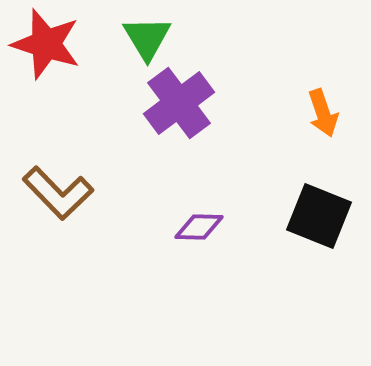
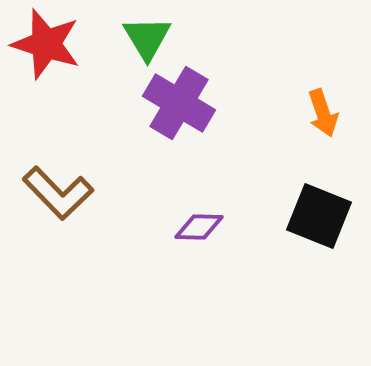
purple cross: rotated 22 degrees counterclockwise
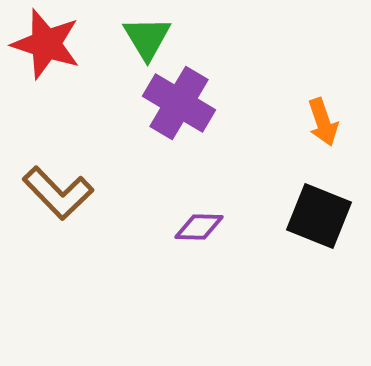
orange arrow: moved 9 px down
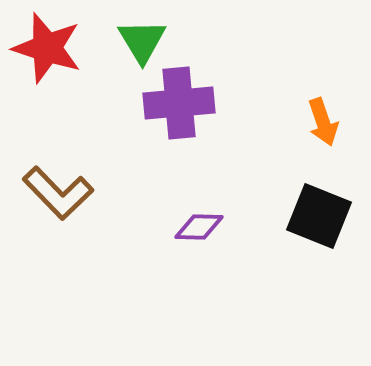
green triangle: moved 5 px left, 3 px down
red star: moved 1 px right, 4 px down
purple cross: rotated 36 degrees counterclockwise
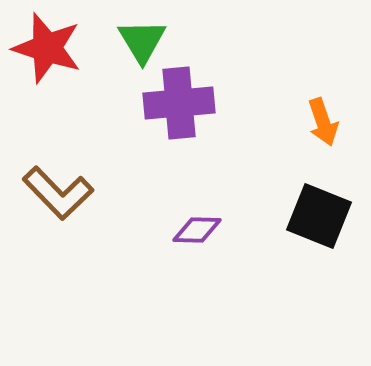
purple diamond: moved 2 px left, 3 px down
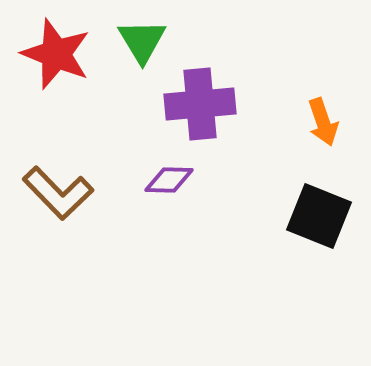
red star: moved 9 px right, 6 px down; rotated 4 degrees clockwise
purple cross: moved 21 px right, 1 px down
purple diamond: moved 28 px left, 50 px up
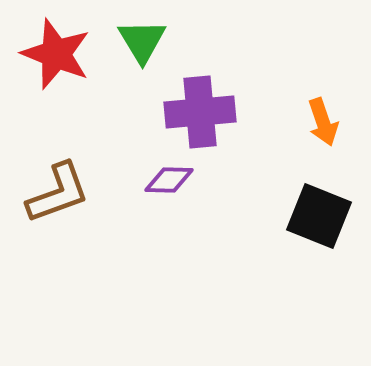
purple cross: moved 8 px down
brown L-shape: rotated 66 degrees counterclockwise
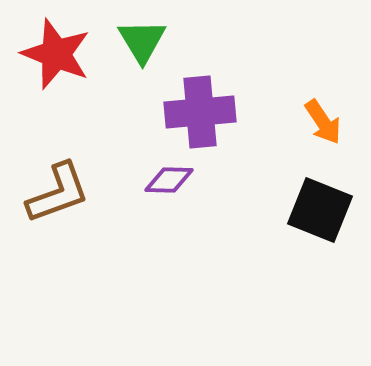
orange arrow: rotated 15 degrees counterclockwise
black square: moved 1 px right, 6 px up
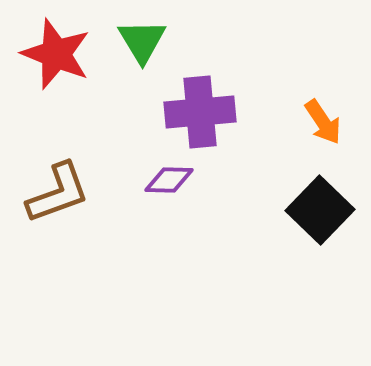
black square: rotated 22 degrees clockwise
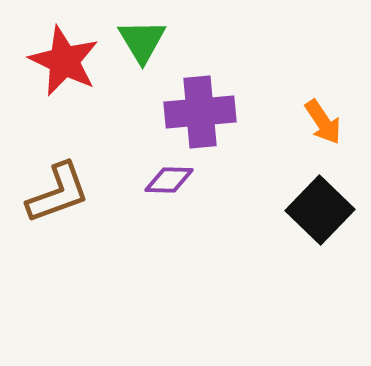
red star: moved 8 px right, 7 px down; rotated 4 degrees clockwise
